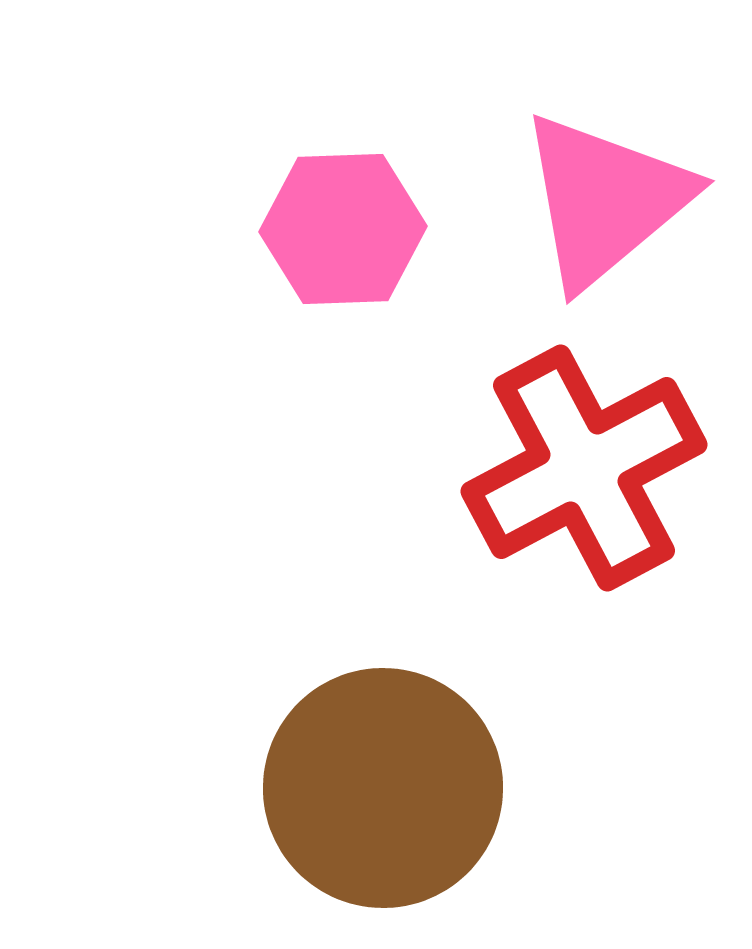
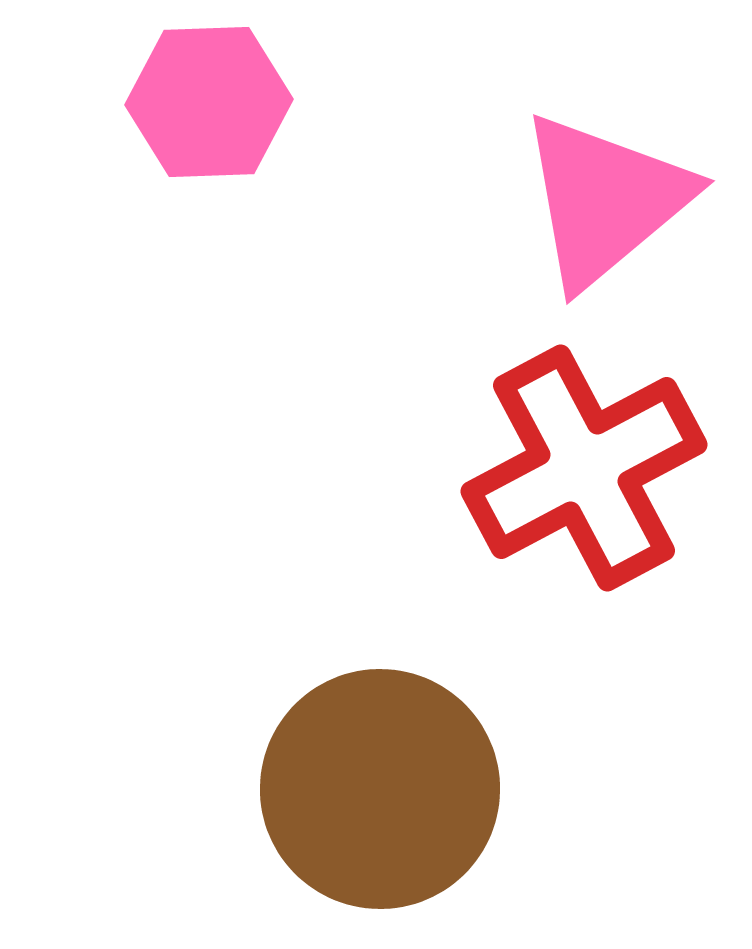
pink hexagon: moved 134 px left, 127 px up
brown circle: moved 3 px left, 1 px down
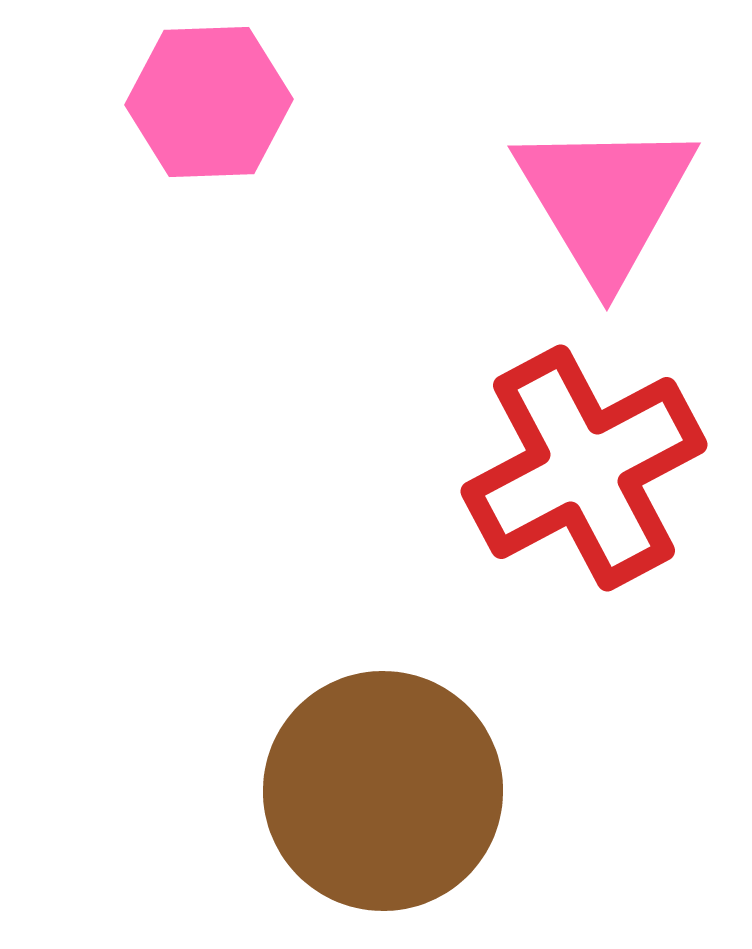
pink triangle: rotated 21 degrees counterclockwise
brown circle: moved 3 px right, 2 px down
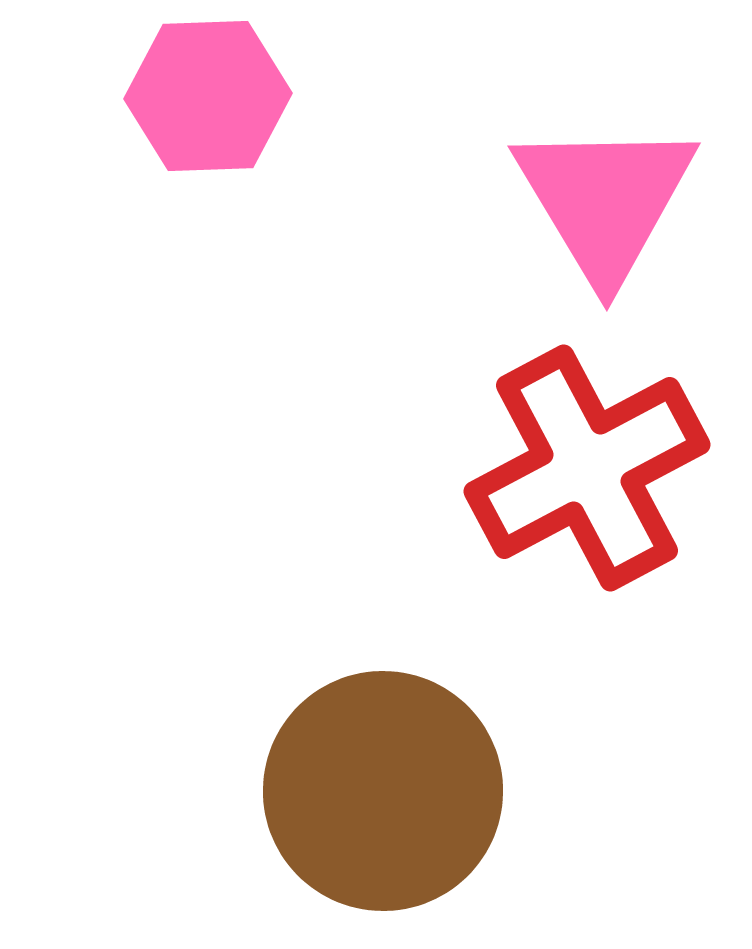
pink hexagon: moved 1 px left, 6 px up
red cross: moved 3 px right
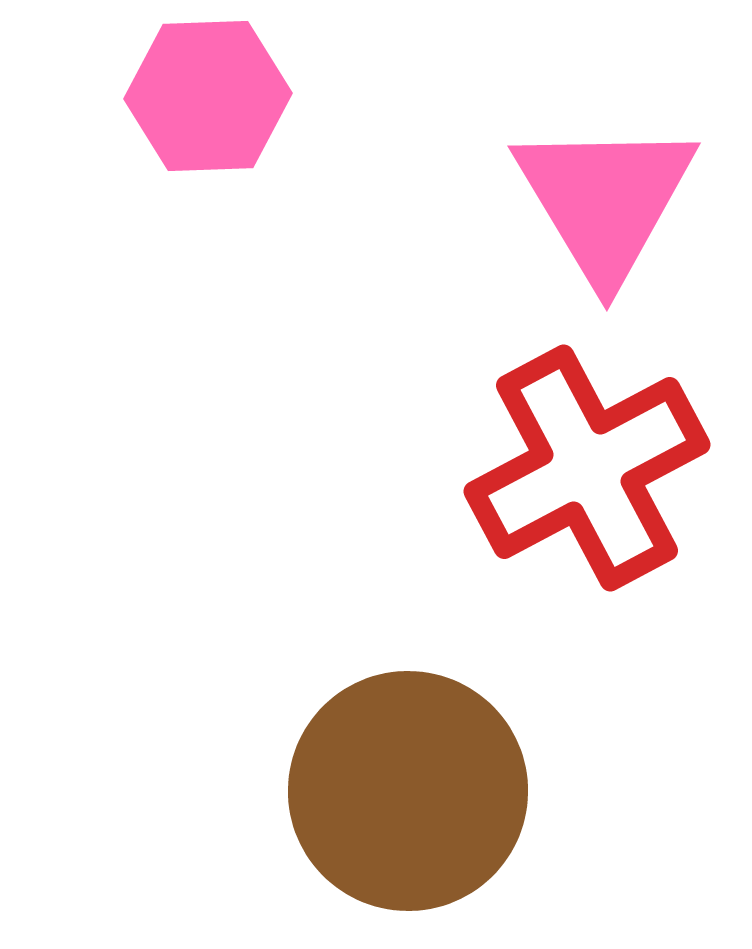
brown circle: moved 25 px right
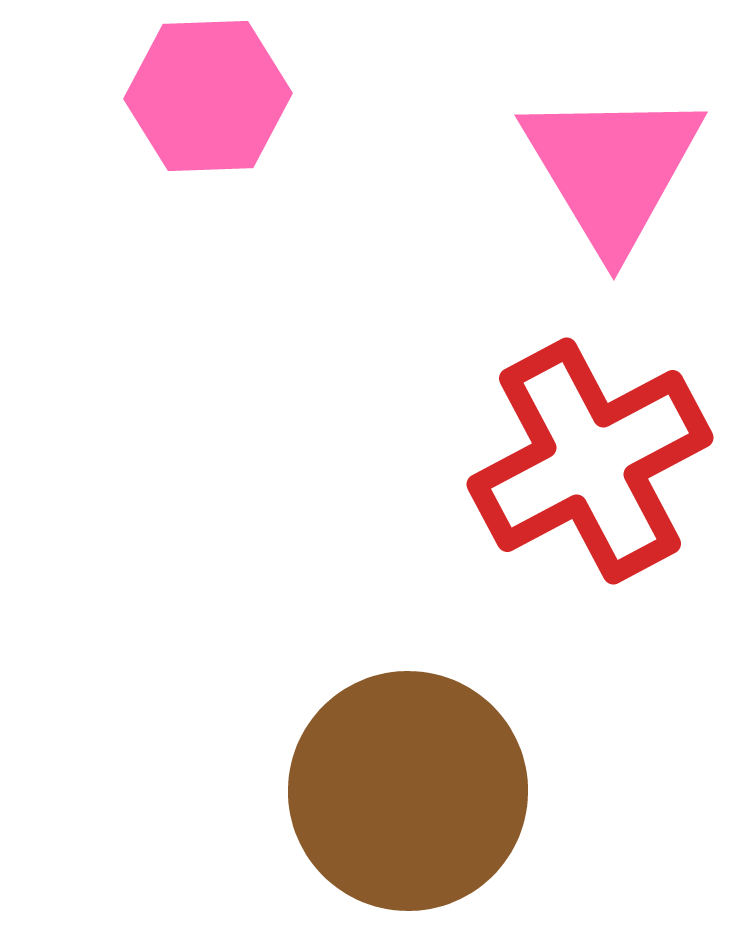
pink triangle: moved 7 px right, 31 px up
red cross: moved 3 px right, 7 px up
